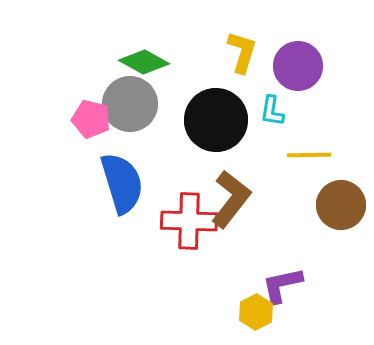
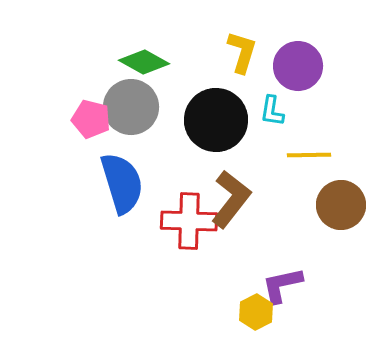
gray circle: moved 1 px right, 3 px down
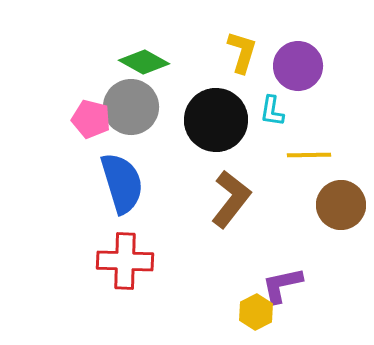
red cross: moved 64 px left, 40 px down
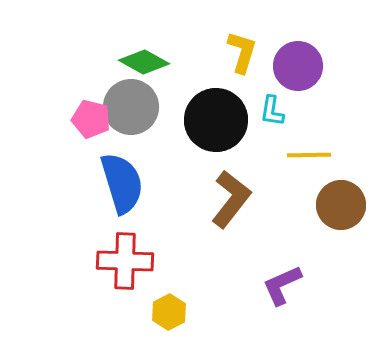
purple L-shape: rotated 12 degrees counterclockwise
yellow hexagon: moved 87 px left
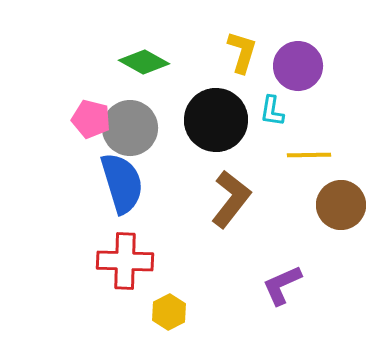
gray circle: moved 1 px left, 21 px down
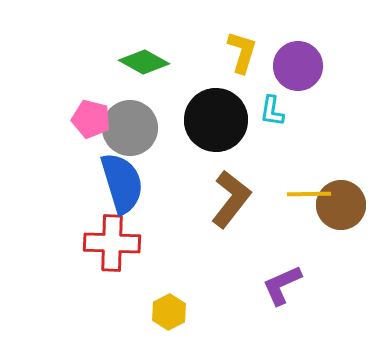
yellow line: moved 39 px down
red cross: moved 13 px left, 18 px up
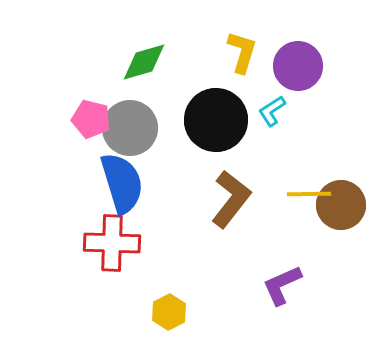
green diamond: rotated 45 degrees counterclockwise
cyan L-shape: rotated 48 degrees clockwise
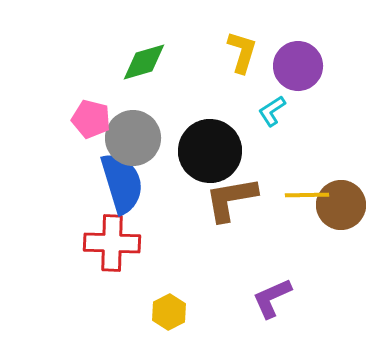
black circle: moved 6 px left, 31 px down
gray circle: moved 3 px right, 10 px down
yellow line: moved 2 px left, 1 px down
brown L-shape: rotated 138 degrees counterclockwise
purple L-shape: moved 10 px left, 13 px down
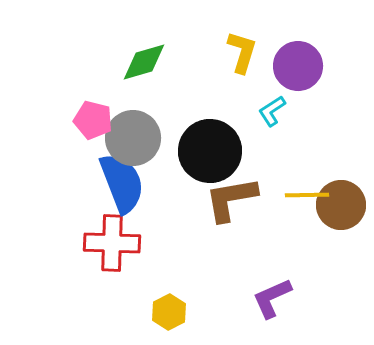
pink pentagon: moved 2 px right, 1 px down
blue semicircle: rotated 4 degrees counterclockwise
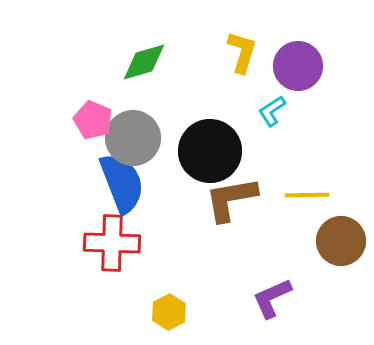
pink pentagon: rotated 9 degrees clockwise
brown circle: moved 36 px down
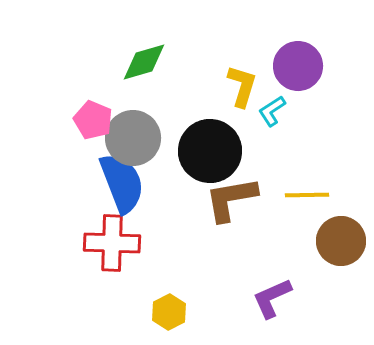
yellow L-shape: moved 34 px down
